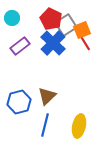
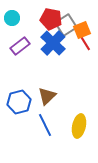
red pentagon: rotated 15 degrees counterclockwise
blue line: rotated 40 degrees counterclockwise
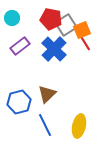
blue cross: moved 1 px right, 6 px down
brown triangle: moved 2 px up
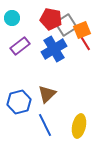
blue cross: rotated 15 degrees clockwise
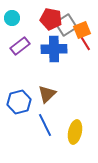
blue cross: rotated 30 degrees clockwise
yellow ellipse: moved 4 px left, 6 px down
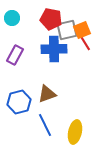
gray square: moved 1 px right, 5 px down; rotated 20 degrees clockwise
purple rectangle: moved 5 px left, 9 px down; rotated 24 degrees counterclockwise
brown triangle: rotated 24 degrees clockwise
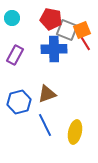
gray square: rotated 35 degrees clockwise
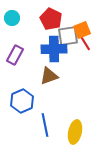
red pentagon: rotated 15 degrees clockwise
gray square: moved 1 px right, 6 px down; rotated 30 degrees counterclockwise
brown triangle: moved 2 px right, 18 px up
blue hexagon: moved 3 px right, 1 px up; rotated 10 degrees counterclockwise
blue line: rotated 15 degrees clockwise
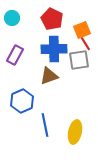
red pentagon: moved 1 px right
gray square: moved 11 px right, 24 px down
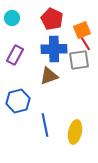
blue hexagon: moved 4 px left; rotated 10 degrees clockwise
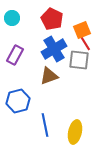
blue cross: rotated 30 degrees counterclockwise
gray square: rotated 15 degrees clockwise
